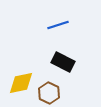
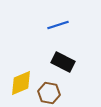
yellow diamond: rotated 12 degrees counterclockwise
brown hexagon: rotated 15 degrees counterclockwise
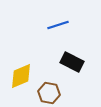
black rectangle: moved 9 px right
yellow diamond: moved 7 px up
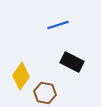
yellow diamond: rotated 32 degrees counterclockwise
brown hexagon: moved 4 px left
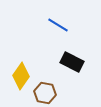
blue line: rotated 50 degrees clockwise
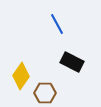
blue line: moved 1 px left, 1 px up; rotated 30 degrees clockwise
brown hexagon: rotated 10 degrees counterclockwise
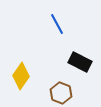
black rectangle: moved 8 px right
brown hexagon: moved 16 px right; rotated 20 degrees clockwise
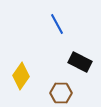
brown hexagon: rotated 20 degrees counterclockwise
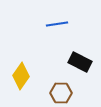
blue line: rotated 70 degrees counterclockwise
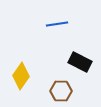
brown hexagon: moved 2 px up
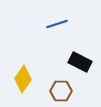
blue line: rotated 10 degrees counterclockwise
yellow diamond: moved 2 px right, 3 px down
